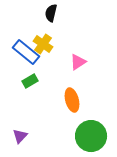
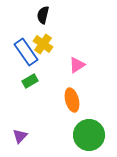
black semicircle: moved 8 px left, 2 px down
blue rectangle: rotated 16 degrees clockwise
pink triangle: moved 1 px left, 3 px down
green circle: moved 2 px left, 1 px up
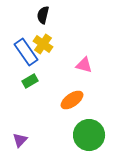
pink triangle: moved 7 px right; rotated 48 degrees clockwise
orange ellipse: rotated 70 degrees clockwise
purple triangle: moved 4 px down
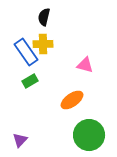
black semicircle: moved 1 px right, 2 px down
yellow cross: rotated 36 degrees counterclockwise
pink triangle: moved 1 px right
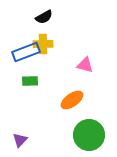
black semicircle: rotated 132 degrees counterclockwise
blue rectangle: rotated 76 degrees counterclockwise
green rectangle: rotated 28 degrees clockwise
